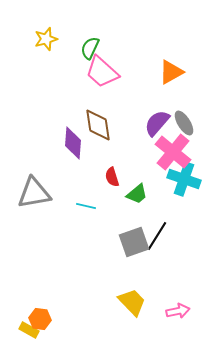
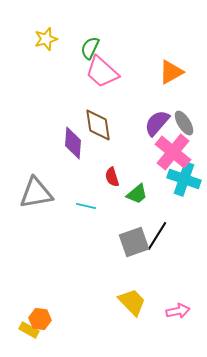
gray triangle: moved 2 px right
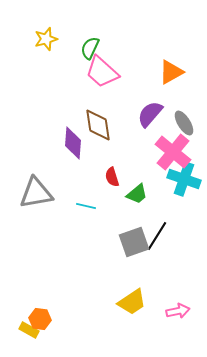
purple semicircle: moved 7 px left, 9 px up
yellow trapezoid: rotated 100 degrees clockwise
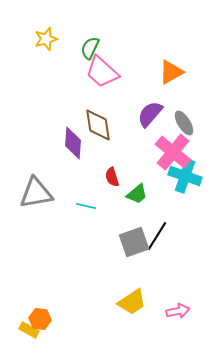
cyan cross: moved 1 px right, 3 px up
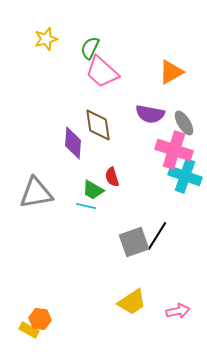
purple semicircle: rotated 120 degrees counterclockwise
pink cross: moved 1 px right, 2 px up; rotated 21 degrees counterclockwise
green trapezoid: moved 44 px left, 4 px up; rotated 70 degrees clockwise
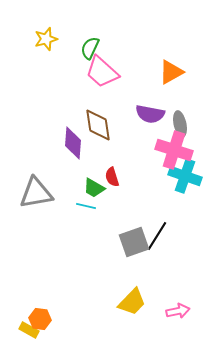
gray ellipse: moved 4 px left, 1 px down; rotated 20 degrees clockwise
green trapezoid: moved 1 px right, 2 px up
yellow trapezoid: rotated 12 degrees counterclockwise
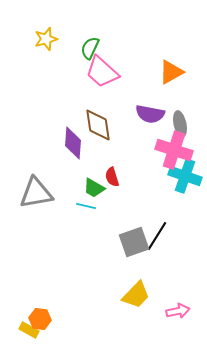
yellow trapezoid: moved 4 px right, 7 px up
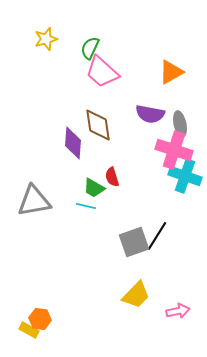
gray triangle: moved 2 px left, 8 px down
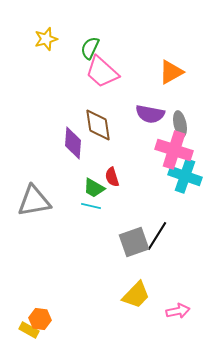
cyan line: moved 5 px right
